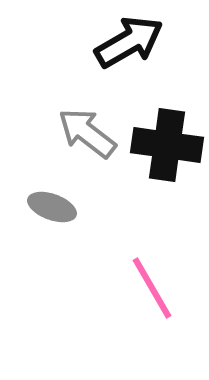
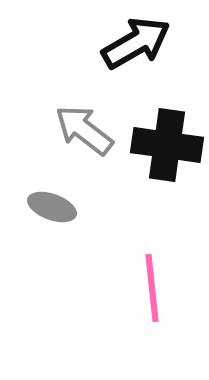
black arrow: moved 7 px right, 1 px down
gray arrow: moved 3 px left, 3 px up
pink line: rotated 24 degrees clockwise
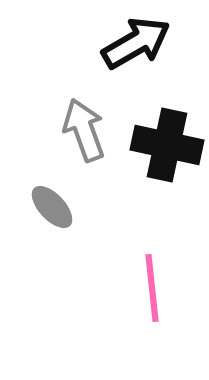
gray arrow: rotated 32 degrees clockwise
black cross: rotated 4 degrees clockwise
gray ellipse: rotated 27 degrees clockwise
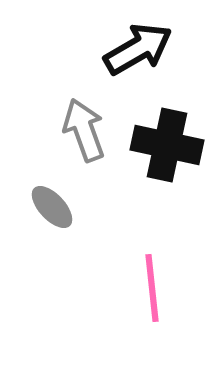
black arrow: moved 2 px right, 6 px down
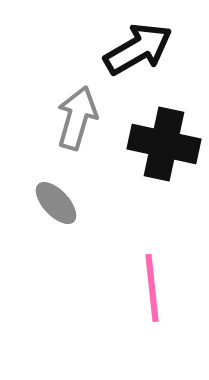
gray arrow: moved 7 px left, 12 px up; rotated 36 degrees clockwise
black cross: moved 3 px left, 1 px up
gray ellipse: moved 4 px right, 4 px up
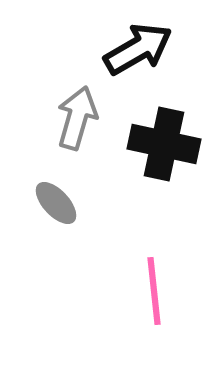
pink line: moved 2 px right, 3 px down
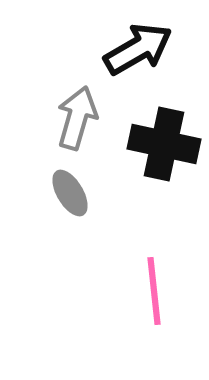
gray ellipse: moved 14 px right, 10 px up; rotated 12 degrees clockwise
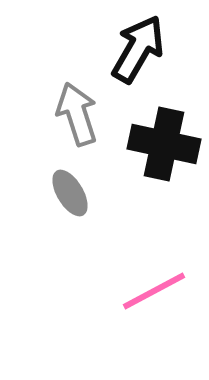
black arrow: rotated 30 degrees counterclockwise
gray arrow: moved 4 px up; rotated 34 degrees counterclockwise
pink line: rotated 68 degrees clockwise
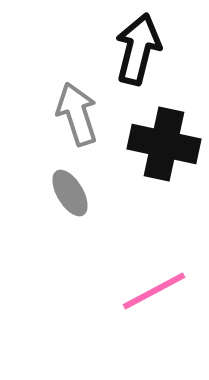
black arrow: rotated 16 degrees counterclockwise
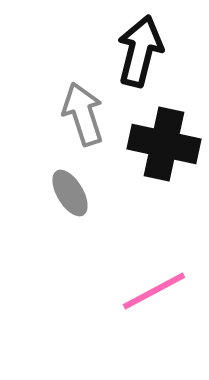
black arrow: moved 2 px right, 2 px down
gray arrow: moved 6 px right
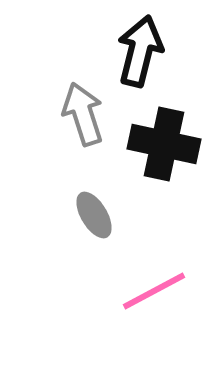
gray ellipse: moved 24 px right, 22 px down
